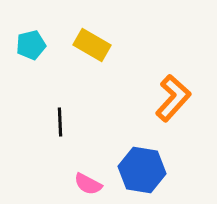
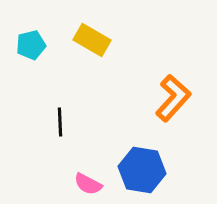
yellow rectangle: moved 5 px up
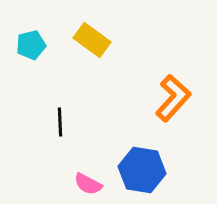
yellow rectangle: rotated 6 degrees clockwise
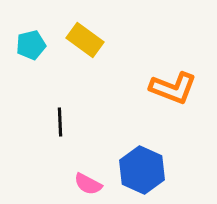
yellow rectangle: moved 7 px left
orange L-shape: moved 10 px up; rotated 69 degrees clockwise
blue hexagon: rotated 15 degrees clockwise
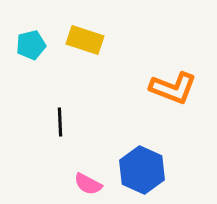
yellow rectangle: rotated 18 degrees counterclockwise
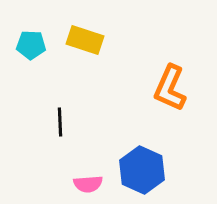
cyan pentagon: rotated 16 degrees clockwise
orange L-shape: moved 3 px left; rotated 93 degrees clockwise
pink semicircle: rotated 32 degrees counterclockwise
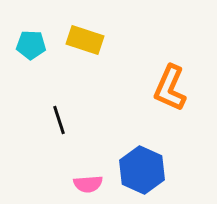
black line: moved 1 px left, 2 px up; rotated 16 degrees counterclockwise
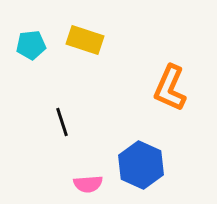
cyan pentagon: rotated 8 degrees counterclockwise
black line: moved 3 px right, 2 px down
blue hexagon: moved 1 px left, 5 px up
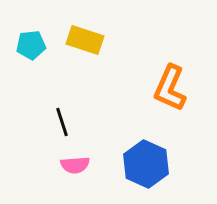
blue hexagon: moved 5 px right, 1 px up
pink semicircle: moved 13 px left, 19 px up
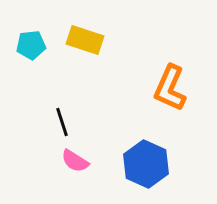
pink semicircle: moved 4 px up; rotated 36 degrees clockwise
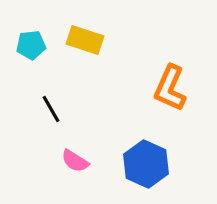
black line: moved 11 px left, 13 px up; rotated 12 degrees counterclockwise
